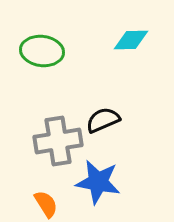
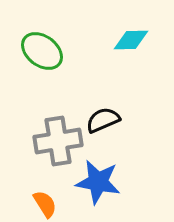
green ellipse: rotated 30 degrees clockwise
orange semicircle: moved 1 px left
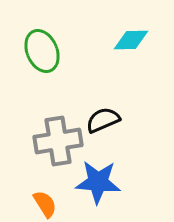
green ellipse: rotated 30 degrees clockwise
blue star: rotated 6 degrees counterclockwise
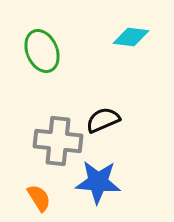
cyan diamond: moved 3 px up; rotated 9 degrees clockwise
gray cross: rotated 15 degrees clockwise
orange semicircle: moved 6 px left, 6 px up
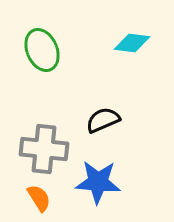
cyan diamond: moved 1 px right, 6 px down
green ellipse: moved 1 px up
gray cross: moved 14 px left, 8 px down
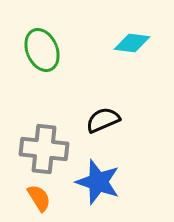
blue star: rotated 15 degrees clockwise
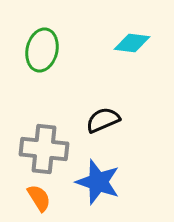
green ellipse: rotated 36 degrees clockwise
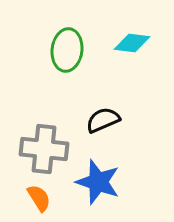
green ellipse: moved 25 px right; rotated 6 degrees counterclockwise
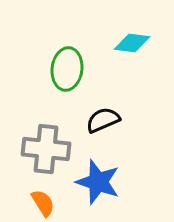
green ellipse: moved 19 px down
gray cross: moved 2 px right
orange semicircle: moved 4 px right, 5 px down
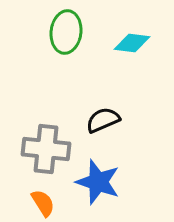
green ellipse: moved 1 px left, 37 px up
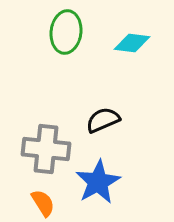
blue star: rotated 24 degrees clockwise
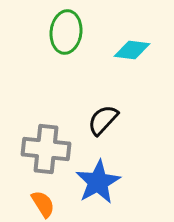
cyan diamond: moved 7 px down
black semicircle: rotated 24 degrees counterclockwise
orange semicircle: moved 1 px down
